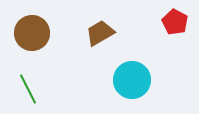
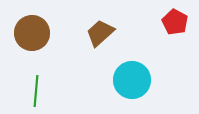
brown trapezoid: rotated 12 degrees counterclockwise
green line: moved 8 px right, 2 px down; rotated 32 degrees clockwise
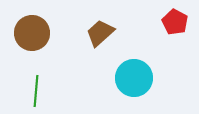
cyan circle: moved 2 px right, 2 px up
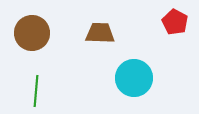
brown trapezoid: rotated 44 degrees clockwise
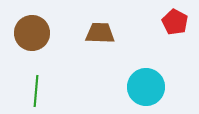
cyan circle: moved 12 px right, 9 px down
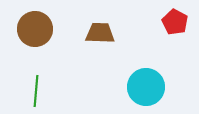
brown circle: moved 3 px right, 4 px up
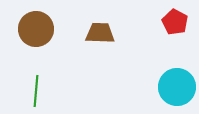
brown circle: moved 1 px right
cyan circle: moved 31 px right
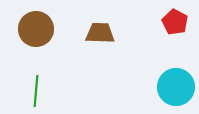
cyan circle: moved 1 px left
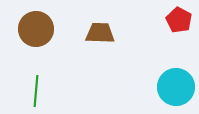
red pentagon: moved 4 px right, 2 px up
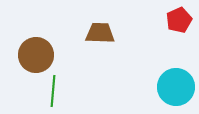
red pentagon: rotated 20 degrees clockwise
brown circle: moved 26 px down
green line: moved 17 px right
